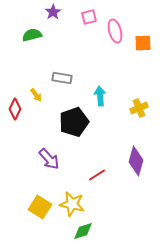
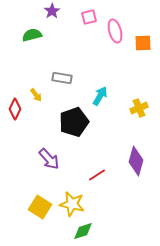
purple star: moved 1 px left, 1 px up
cyan arrow: rotated 36 degrees clockwise
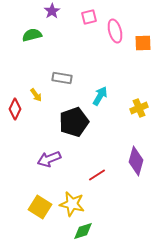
purple arrow: rotated 110 degrees clockwise
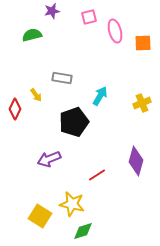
purple star: rotated 21 degrees clockwise
yellow cross: moved 3 px right, 5 px up
yellow square: moved 9 px down
